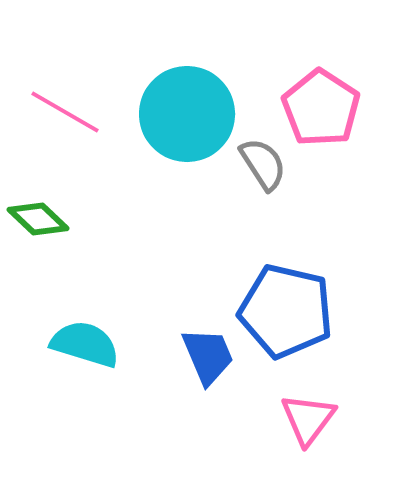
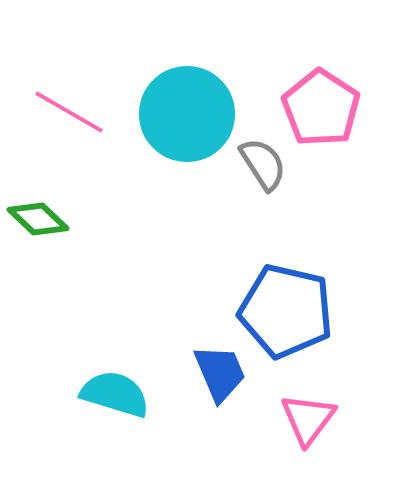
pink line: moved 4 px right
cyan semicircle: moved 30 px right, 50 px down
blue trapezoid: moved 12 px right, 17 px down
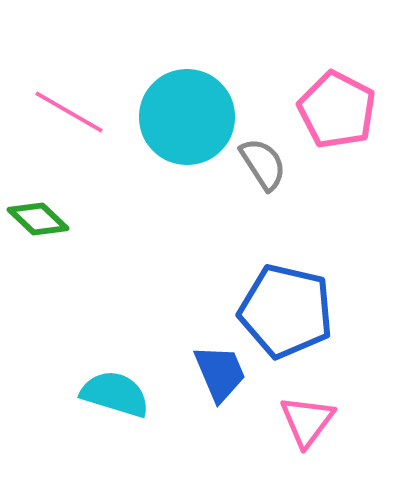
pink pentagon: moved 16 px right, 2 px down; rotated 6 degrees counterclockwise
cyan circle: moved 3 px down
pink triangle: moved 1 px left, 2 px down
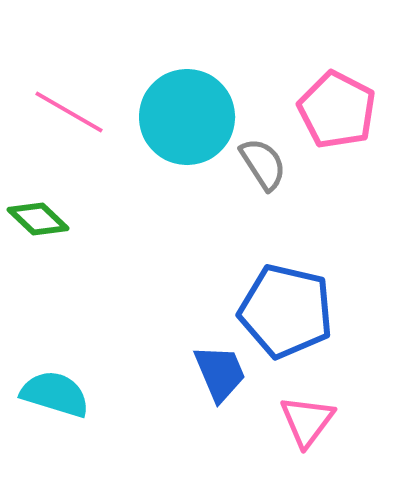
cyan semicircle: moved 60 px left
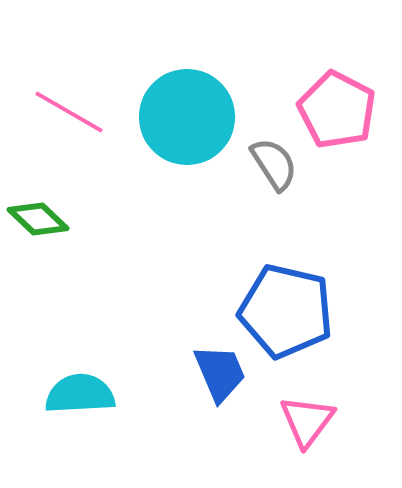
gray semicircle: moved 11 px right
cyan semicircle: moved 25 px right; rotated 20 degrees counterclockwise
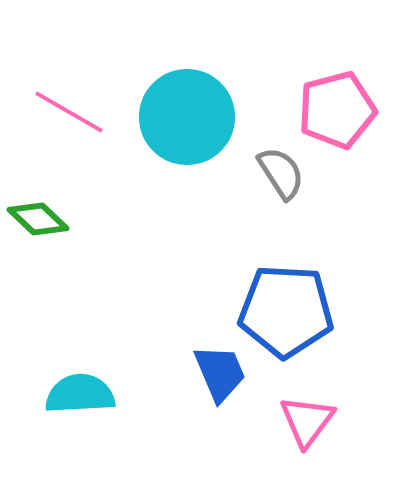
pink pentagon: rotated 30 degrees clockwise
gray semicircle: moved 7 px right, 9 px down
blue pentagon: rotated 10 degrees counterclockwise
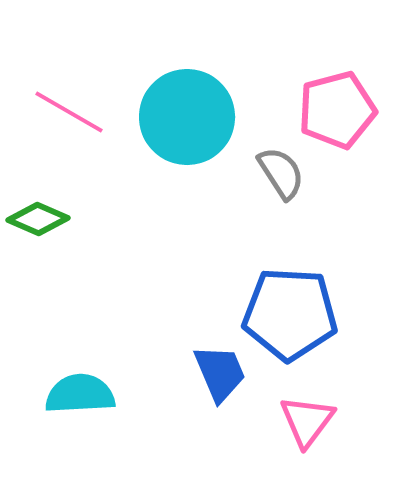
green diamond: rotated 20 degrees counterclockwise
blue pentagon: moved 4 px right, 3 px down
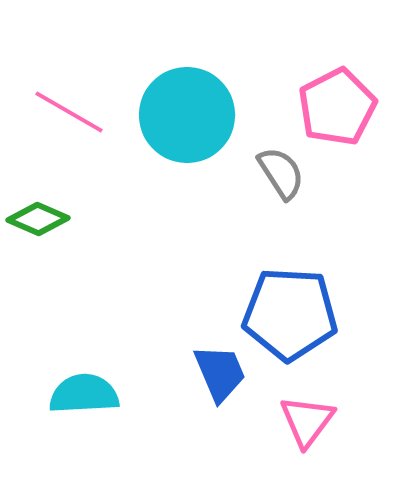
pink pentagon: moved 3 px up; rotated 12 degrees counterclockwise
cyan circle: moved 2 px up
cyan semicircle: moved 4 px right
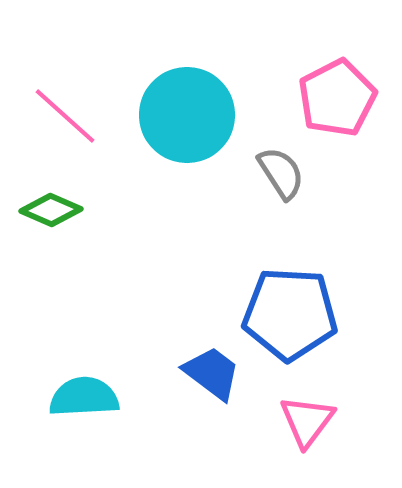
pink pentagon: moved 9 px up
pink line: moved 4 px left, 4 px down; rotated 12 degrees clockwise
green diamond: moved 13 px right, 9 px up
blue trapezoid: moved 8 px left; rotated 30 degrees counterclockwise
cyan semicircle: moved 3 px down
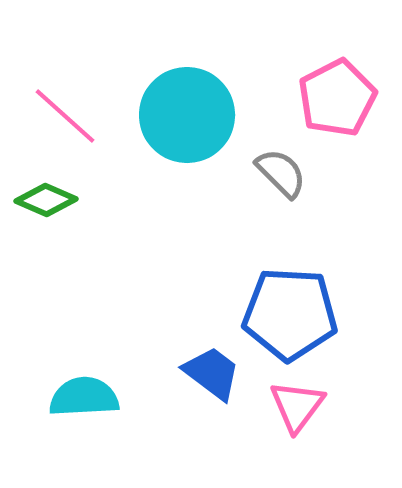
gray semicircle: rotated 12 degrees counterclockwise
green diamond: moved 5 px left, 10 px up
pink triangle: moved 10 px left, 15 px up
